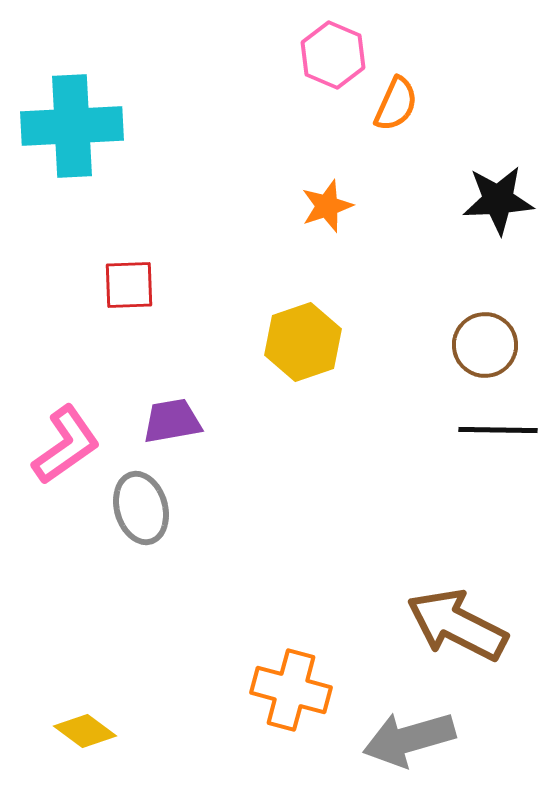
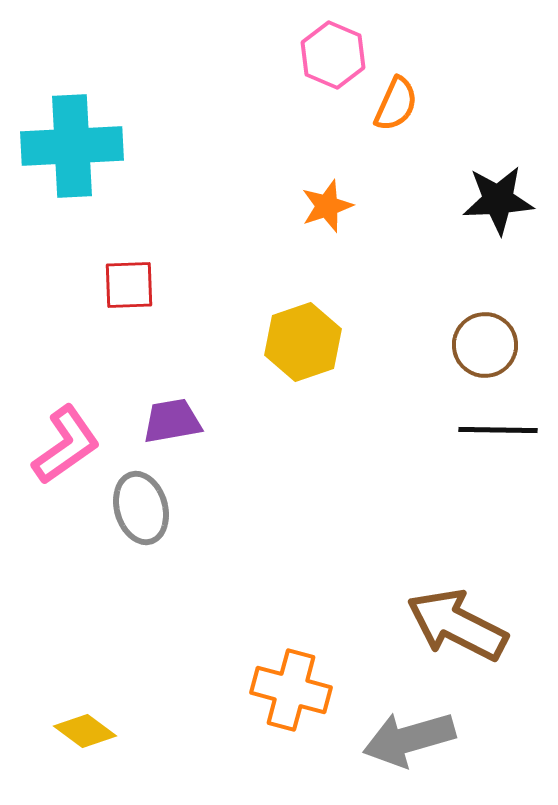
cyan cross: moved 20 px down
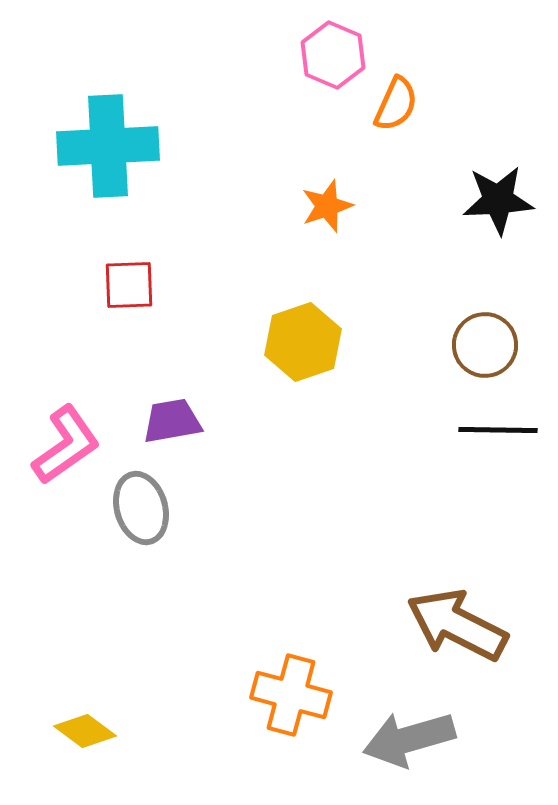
cyan cross: moved 36 px right
orange cross: moved 5 px down
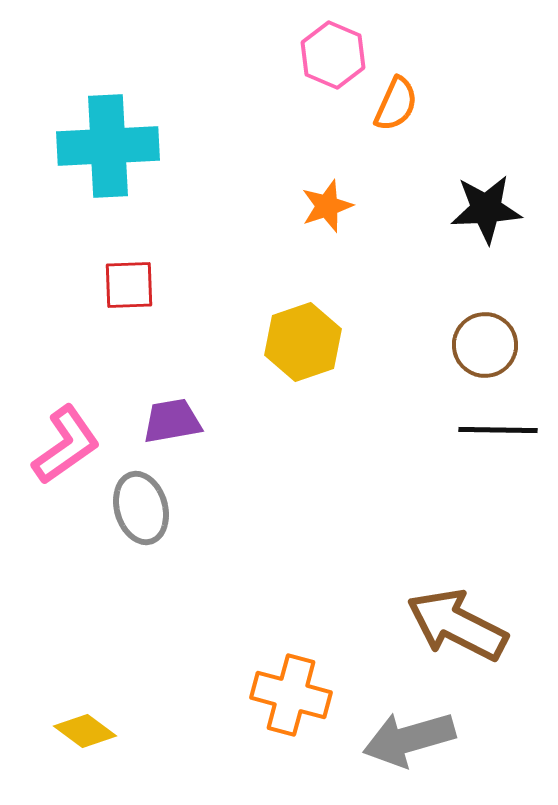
black star: moved 12 px left, 9 px down
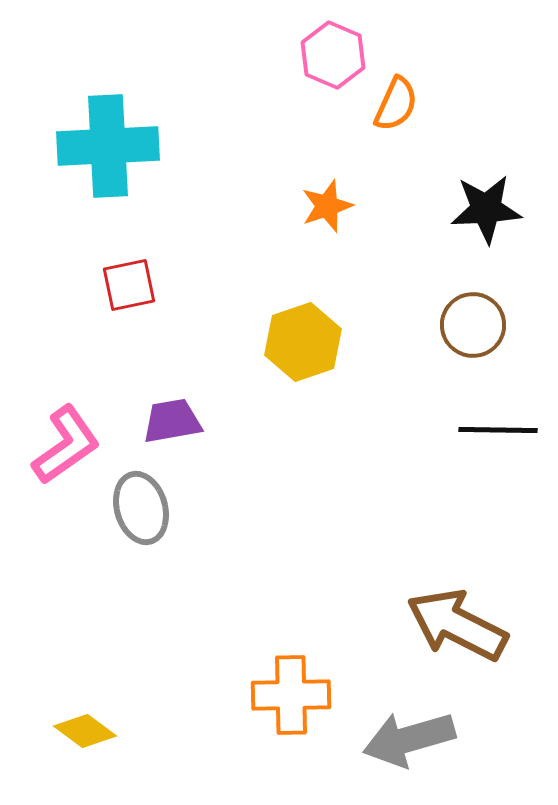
red square: rotated 10 degrees counterclockwise
brown circle: moved 12 px left, 20 px up
orange cross: rotated 16 degrees counterclockwise
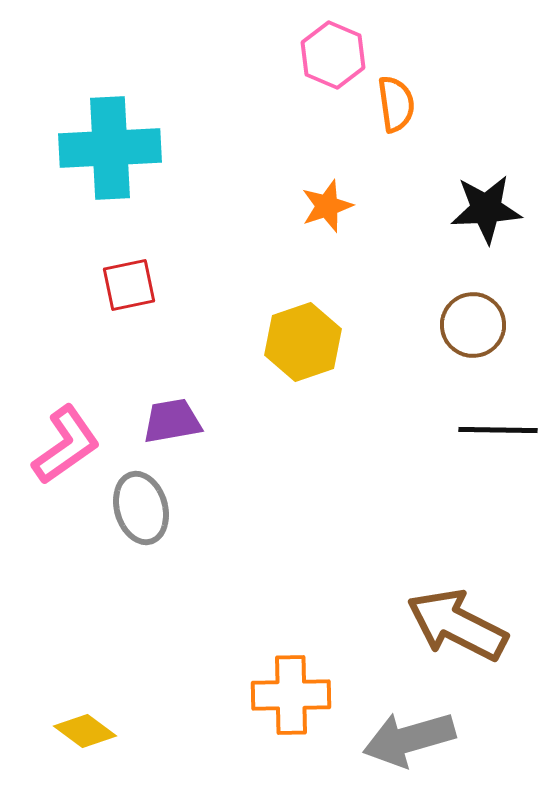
orange semicircle: rotated 32 degrees counterclockwise
cyan cross: moved 2 px right, 2 px down
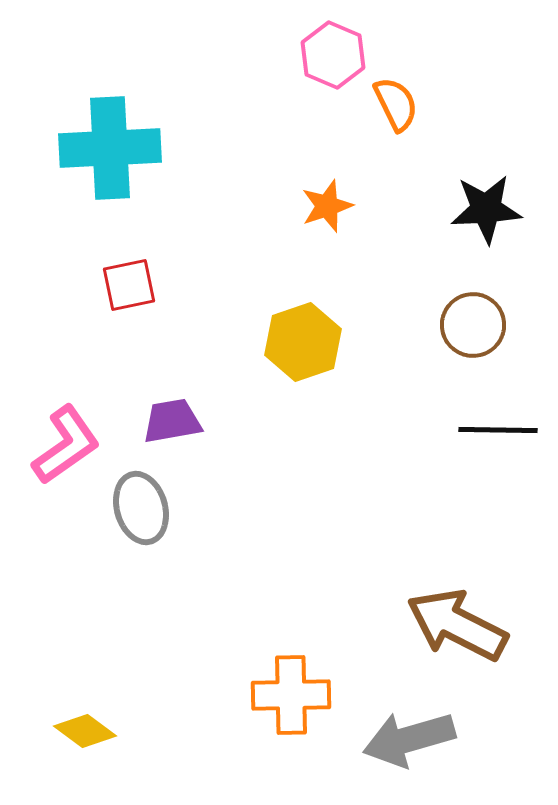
orange semicircle: rotated 18 degrees counterclockwise
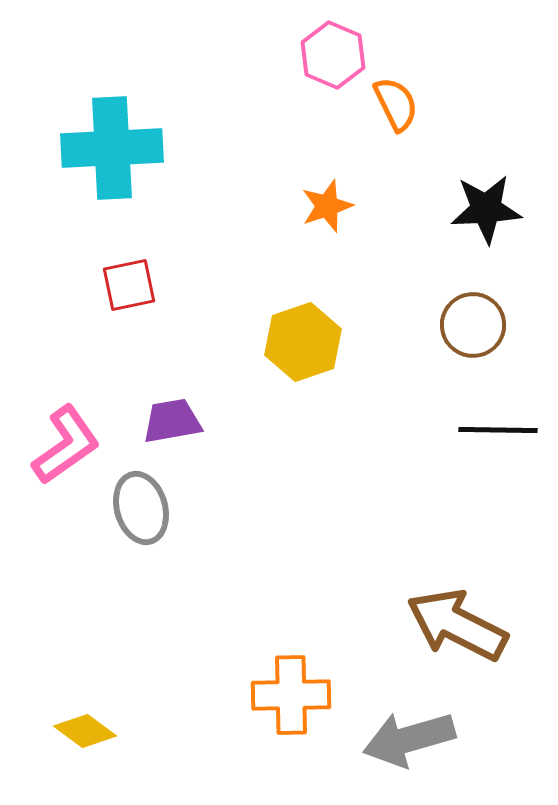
cyan cross: moved 2 px right
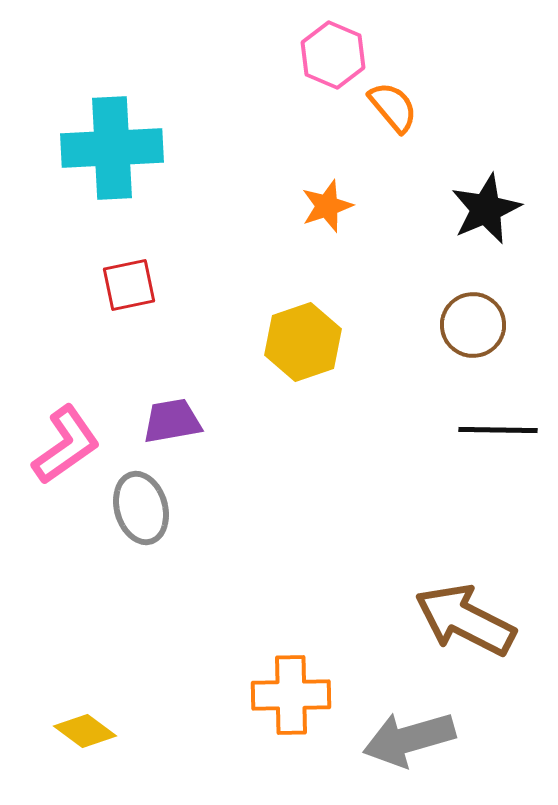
orange semicircle: moved 3 px left, 3 px down; rotated 14 degrees counterclockwise
black star: rotated 20 degrees counterclockwise
brown arrow: moved 8 px right, 5 px up
